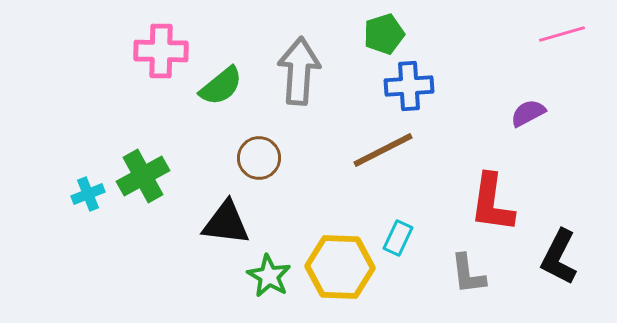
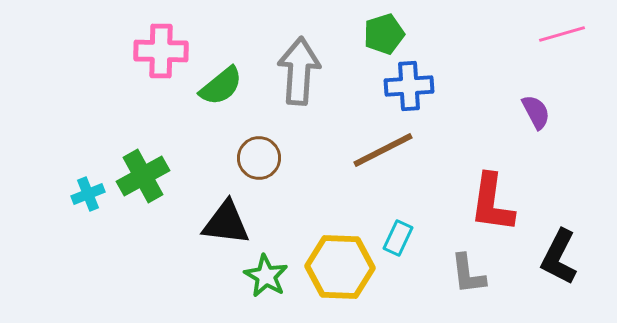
purple semicircle: moved 8 px right, 1 px up; rotated 90 degrees clockwise
green star: moved 3 px left
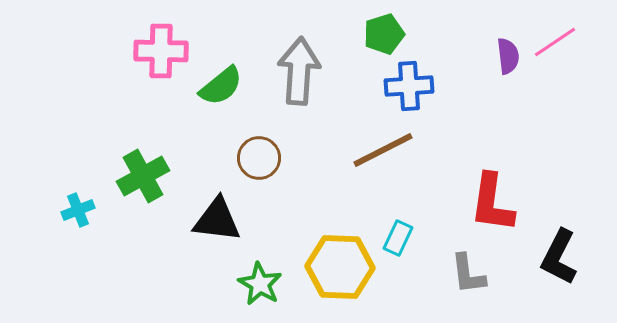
pink line: moved 7 px left, 8 px down; rotated 18 degrees counterclockwise
purple semicircle: moved 28 px left, 56 px up; rotated 21 degrees clockwise
cyan cross: moved 10 px left, 16 px down
black triangle: moved 9 px left, 3 px up
green star: moved 6 px left, 8 px down
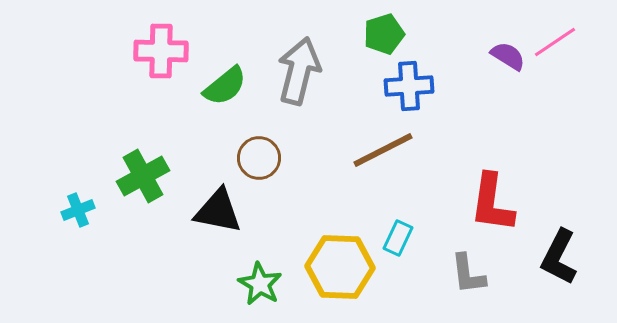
purple semicircle: rotated 51 degrees counterclockwise
gray arrow: rotated 10 degrees clockwise
green semicircle: moved 4 px right
black triangle: moved 1 px right, 9 px up; rotated 4 degrees clockwise
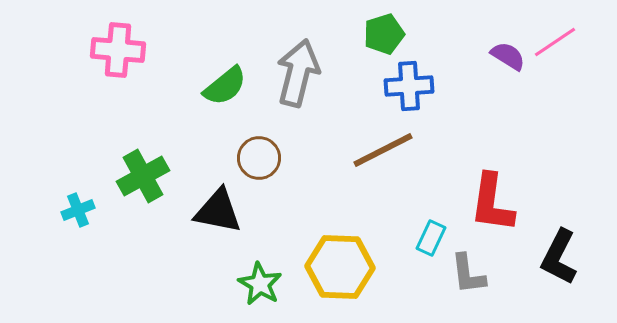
pink cross: moved 43 px left, 1 px up; rotated 4 degrees clockwise
gray arrow: moved 1 px left, 2 px down
cyan rectangle: moved 33 px right
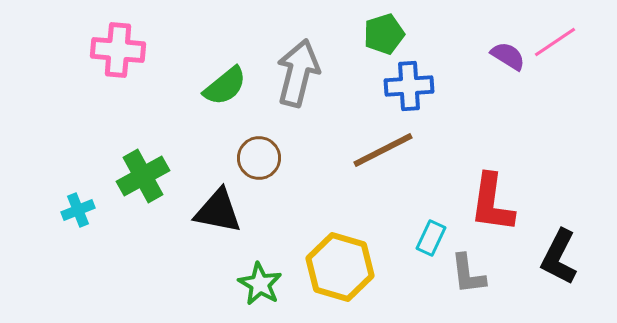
yellow hexagon: rotated 14 degrees clockwise
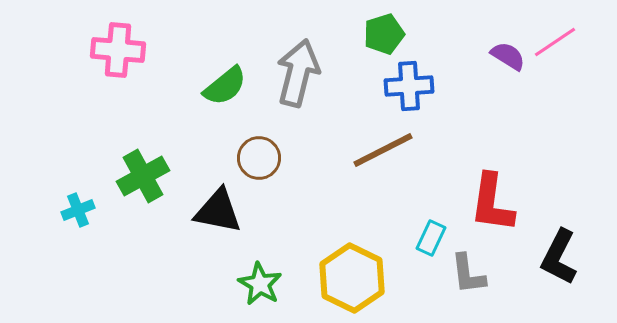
yellow hexagon: moved 12 px right, 11 px down; rotated 10 degrees clockwise
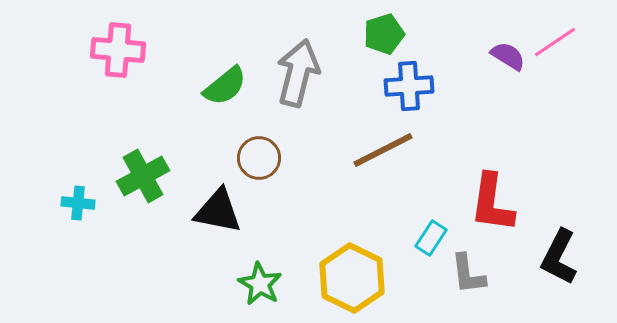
cyan cross: moved 7 px up; rotated 28 degrees clockwise
cyan rectangle: rotated 8 degrees clockwise
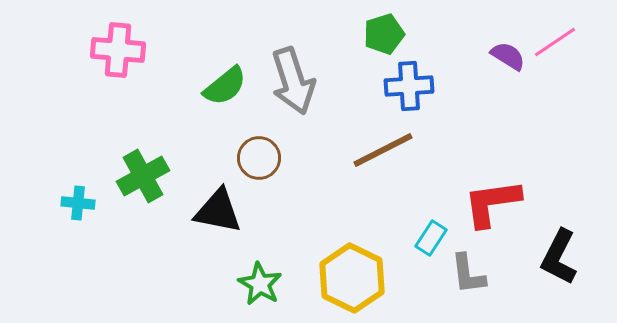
gray arrow: moved 5 px left, 8 px down; rotated 148 degrees clockwise
red L-shape: rotated 74 degrees clockwise
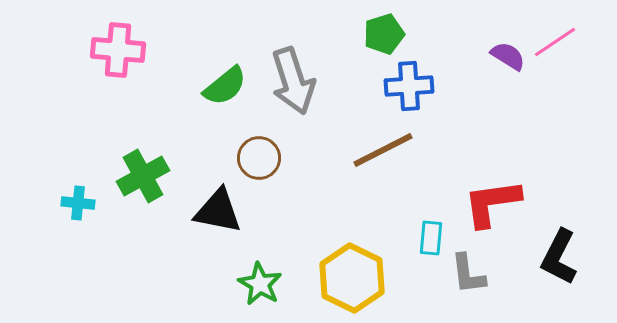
cyan rectangle: rotated 28 degrees counterclockwise
